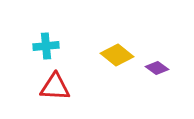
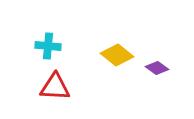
cyan cross: moved 2 px right; rotated 10 degrees clockwise
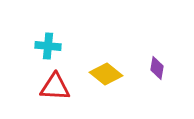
yellow diamond: moved 11 px left, 19 px down
purple diamond: rotated 65 degrees clockwise
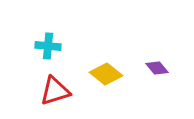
purple diamond: rotated 50 degrees counterclockwise
red triangle: moved 4 px down; rotated 20 degrees counterclockwise
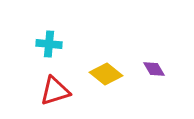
cyan cross: moved 1 px right, 2 px up
purple diamond: moved 3 px left, 1 px down; rotated 10 degrees clockwise
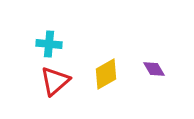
yellow diamond: rotated 68 degrees counterclockwise
red triangle: moved 10 px up; rotated 24 degrees counterclockwise
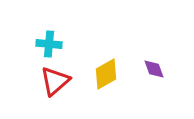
purple diamond: rotated 10 degrees clockwise
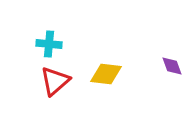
purple diamond: moved 18 px right, 3 px up
yellow diamond: rotated 36 degrees clockwise
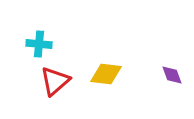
cyan cross: moved 10 px left
purple diamond: moved 9 px down
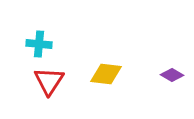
purple diamond: rotated 40 degrees counterclockwise
red triangle: moved 6 px left; rotated 16 degrees counterclockwise
